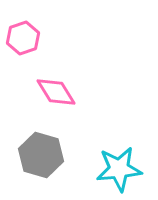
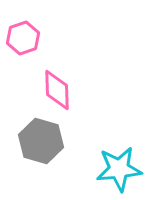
pink diamond: moved 1 px right, 2 px up; rotated 30 degrees clockwise
gray hexagon: moved 14 px up
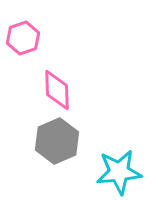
gray hexagon: moved 16 px right; rotated 21 degrees clockwise
cyan star: moved 3 px down
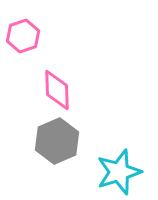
pink hexagon: moved 2 px up
cyan star: rotated 12 degrees counterclockwise
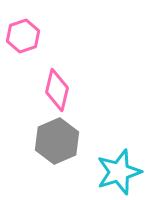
pink diamond: rotated 15 degrees clockwise
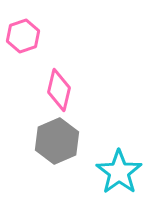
pink diamond: moved 2 px right
cyan star: rotated 18 degrees counterclockwise
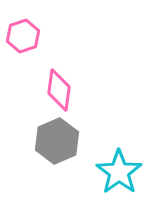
pink diamond: rotated 6 degrees counterclockwise
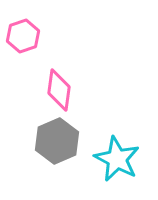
cyan star: moved 2 px left, 13 px up; rotated 9 degrees counterclockwise
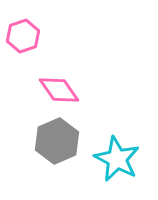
pink diamond: rotated 42 degrees counterclockwise
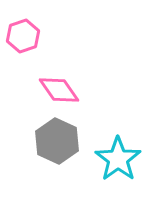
gray hexagon: rotated 12 degrees counterclockwise
cyan star: moved 1 px right; rotated 9 degrees clockwise
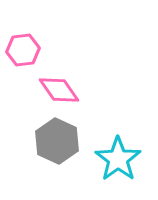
pink hexagon: moved 14 px down; rotated 12 degrees clockwise
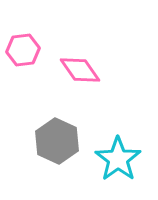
pink diamond: moved 21 px right, 20 px up
